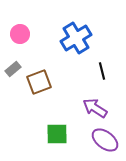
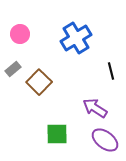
black line: moved 9 px right
brown square: rotated 25 degrees counterclockwise
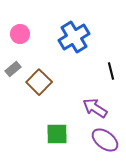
blue cross: moved 2 px left, 1 px up
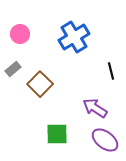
brown square: moved 1 px right, 2 px down
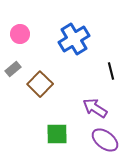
blue cross: moved 2 px down
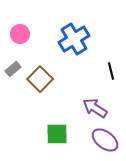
brown square: moved 5 px up
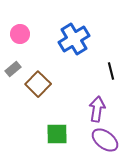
brown square: moved 2 px left, 5 px down
purple arrow: moved 2 px right, 1 px down; rotated 65 degrees clockwise
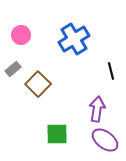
pink circle: moved 1 px right, 1 px down
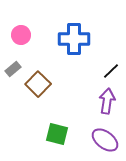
blue cross: rotated 32 degrees clockwise
black line: rotated 60 degrees clockwise
purple arrow: moved 10 px right, 8 px up
green square: rotated 15 degrees clockwise
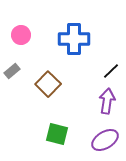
gray rectangle: moved 1 px left, 2 px down
brown square: moved 10 px right
purple ellipse: rotated 68 degrees counterclockwise
